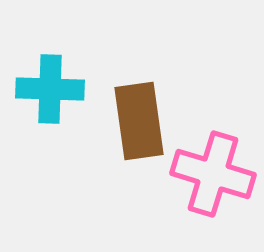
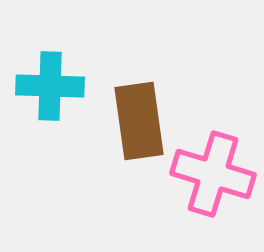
cyan cross: moved 3 px up
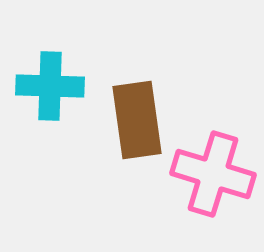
brown rectangle: moved 2 px left, 1 px up
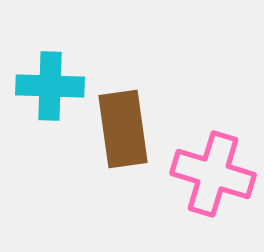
brown rectangle: moved 14 px left, 9 px down
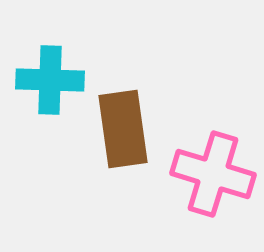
cyan cross: moved 6 px up
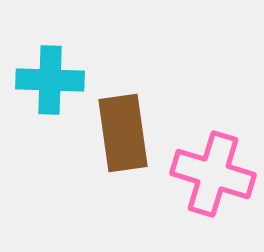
brown rectangle: moved 4 px down
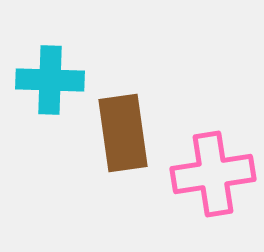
pink cross: rotated 26 degrees counterclockwise
